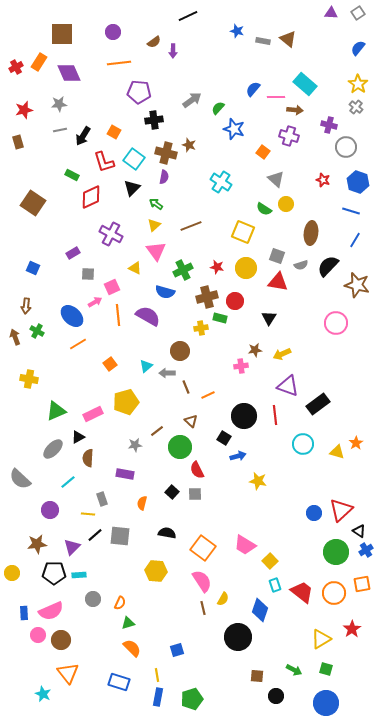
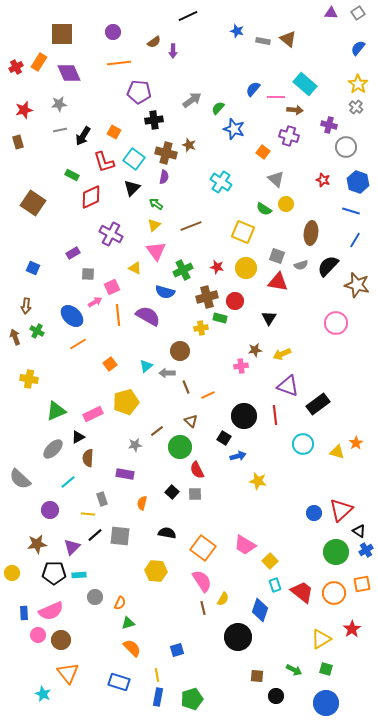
gray circle at (93, 599): moved 2 px right, 2 px up
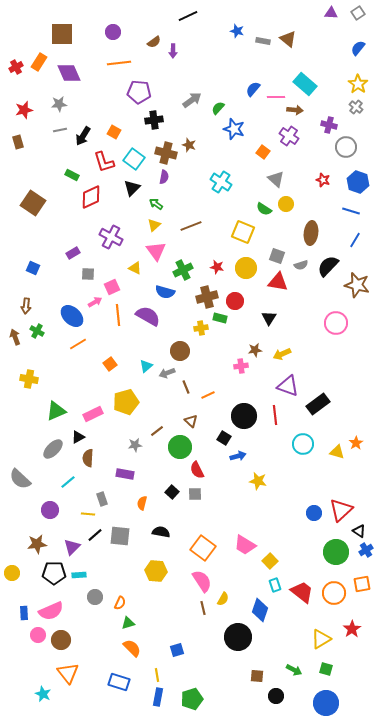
purple cross at (289, 136): rotated 18 degrees clockwise
purple cross at (111, 234): moved 3 px down
gray arrow at (167, 373): rotated 21 degrees counterclockwise
black semicircle at (167, 533): moved 6 px left, 1 px up
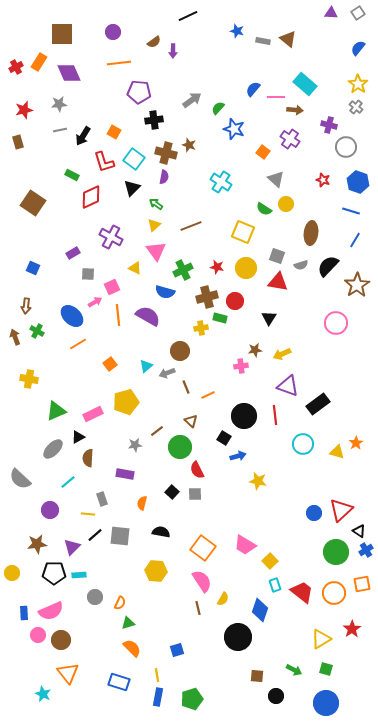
purple cross at (289, 136): moved 1 px right, 3 px down
brown star at (357, 285): rotated 25 degrees clockwise
brown line at (203, 608): moved 5 px left
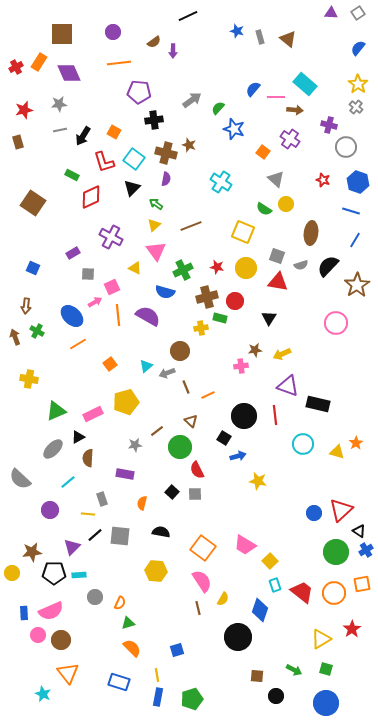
gray rectangle at (263, 41): moved 3 px left, 4 px up; rotated 64 degrees clockwise
purple semicircle at (164, 177): moved 2 px right, 2 px down
black rectangle at (318, 404): rotated 50 degrees clockwise
brown star at (37, 544): moved 5 px left, 8 px down
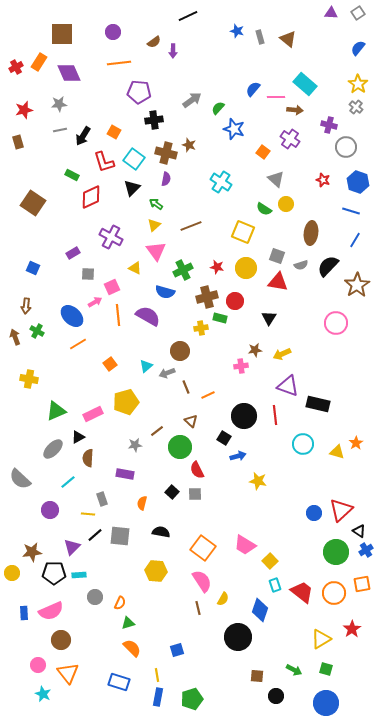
pink circle at (38, 635): moved 30 px down
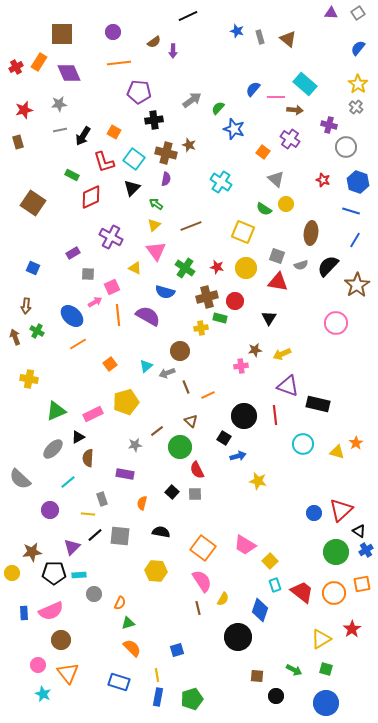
green cross at (183, 270): moved 2 px right, 2 px up; rotated 30 degrees counterclockwise
gray circle at (95, 597): moved 1 px left, 3 px up
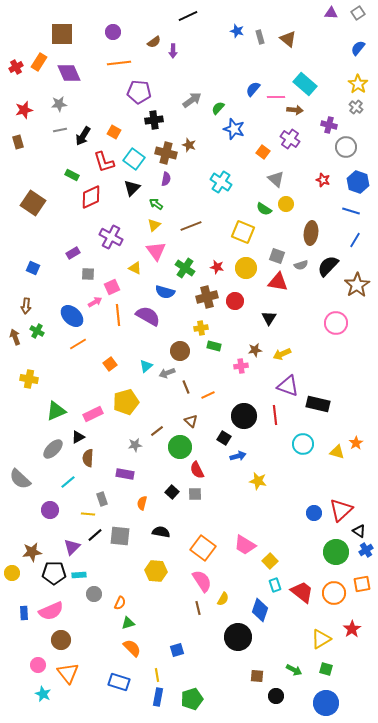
green rectangle at (220, 318): moved 6 px left, 28 px down
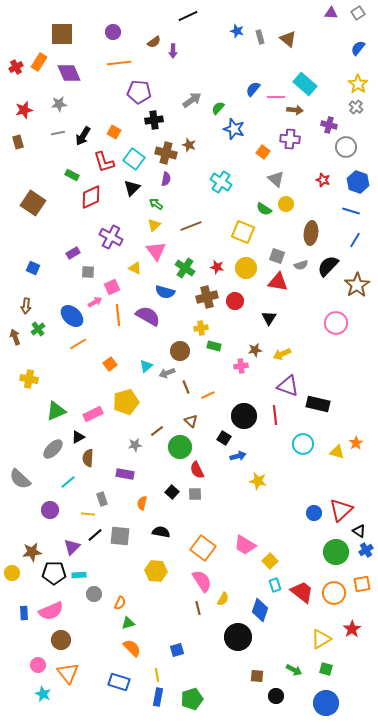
gray line at (60, 130): moved 2 px left, 3 px down
purple cross at (290, 139): rotated 30 degrees counterclockwise
gray square at (88, 274): moved 2 px up
green cross at (37, 331): moved 1 px right, 2 px up; rotated 24 degrees clockwise
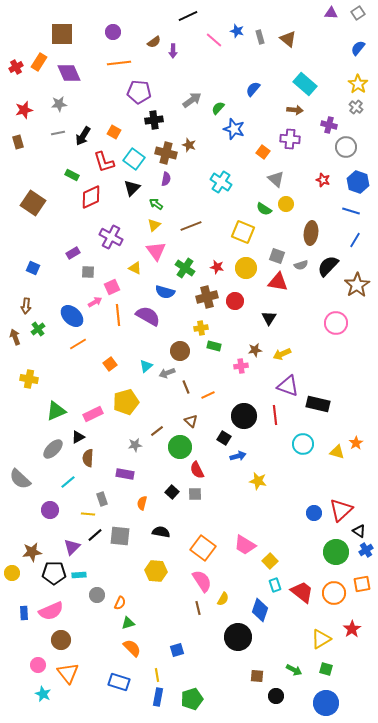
pink line at (276, 97): moved 62 px left, 57 px up; rotated 42 degrees clockwise
gray circle at (94, 594): moved 3 px right, 1 px down
